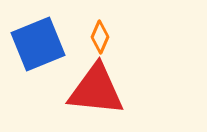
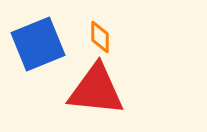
orange diamond: rotated 24 degrees counterclockwise
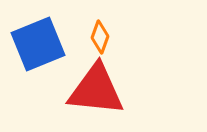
orange diamond: rotated 20 degrees clockwise
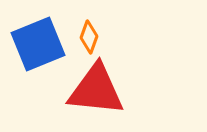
orange diamond: moved 11 px left
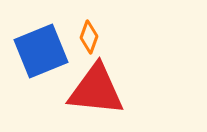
blue square: moved 3 px right, 7 px down
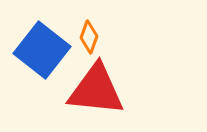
blue square: moved 1 px right, 1 px up; rotated 30 degrees counterclockwise
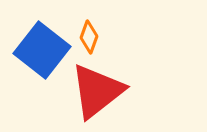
red triangle: moved 1 px right, 1 px down; rotated 44 degrees counterclockwise
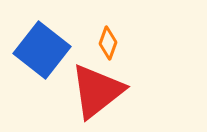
orange diamond: moved 19 px right, 6 px down
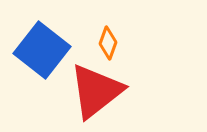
red triangle: moved 1 px left
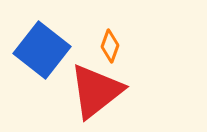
orange diamond: moved 2 px right, 3 px down
